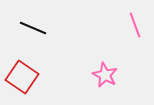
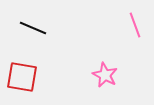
red square: rotated 24 degrees counterclockwise
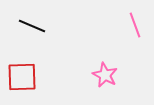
black line: moved 1 px left, 2 px up
red square: rotated 12 degrees counterclockwise
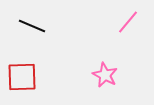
pink line: moved 7 px left, 3 px up; rotated 60 degrees clockwise
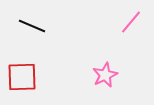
pink line: moved 3 px right
pink star: rotated 20 degrees clockwise
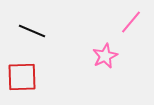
black line: moved 5 px down
pink star: moved 19 px up
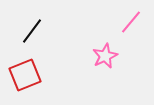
black line: rotated 76 degrees counterclockwise
red square: moved 3 px right, 2 px up; rotated 20 degrees counterclockwise
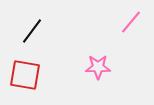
pink star: moved 7 px left, 11 px down; rotated 25 degrees clockwise
red square: rotated 32 degrees clockwise
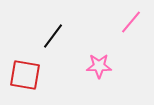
black line: moved 21 px right, 5 px down
pink star: moved 1 px right, 1 px up
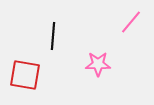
black line: rotated 32 degrees counterclockwise
pink star: moved 1 px left, 2 px up
